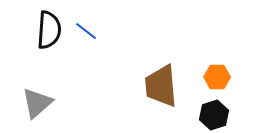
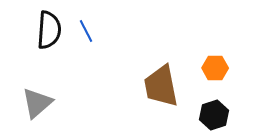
blue line: rotated 25 degrees clockwise
orange hexagon: moved 2 px left, 9 px up
brown trapezoid: rotated 6 degrees counterclockwise
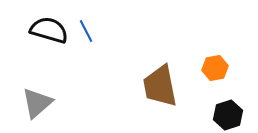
black semicircle: rotated 78 degrees counterclockwise
orange hexagon: rotated 10 degrees counterclockwise
brown trapezoid: moved 1 px left
black hexagon: moved 14 px right
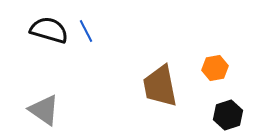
gray triangle: moved 7 px right, 7 px down; rotated 44 degrees counterclockwise
